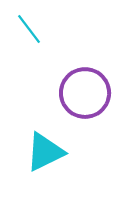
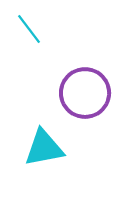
cyan triangle: moved 1 px left, 4 px up; rotated 15 degrees clockwise
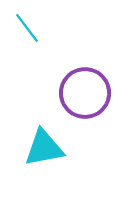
cyan line: moved 2 px left, 1 px up
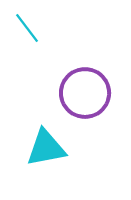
cyan triangle: moved 2 px right
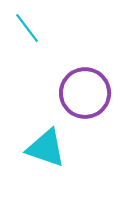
cyan triangle: rotated 30 degrees clockwise
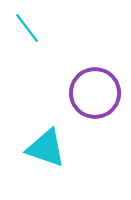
purple circle: moved 10 px right
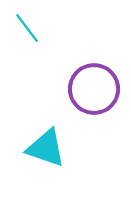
purple circle: moved 1 px left, 4 px up
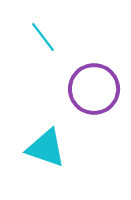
cyan line: moved 16 px right, 9 px down
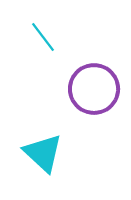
cyan triangle: moved 3 px left, 5 px down; rotated 24 degrees clockwise
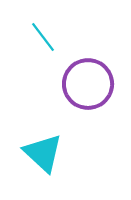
purple circle: moved 6 px left, 5 px up
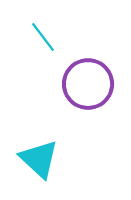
cyan triangle: moved 4 px left, 6 px down
